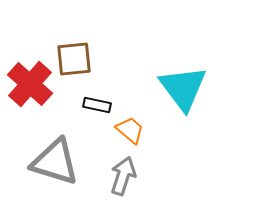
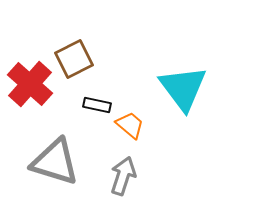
brown square: rotated 21 degrees counterclockwise
orange trapezoid: moved 5 px up
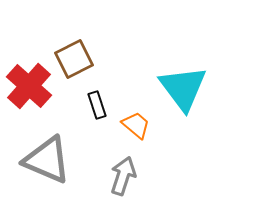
red cross: moved 1 px left, 2 px down
black rectangle: rotated 60 degrees clockwise
orange trapezoid: moved 6 px right
gray triangle: moved 8 px left, 2 px up; rotated 6 degrees clockwise
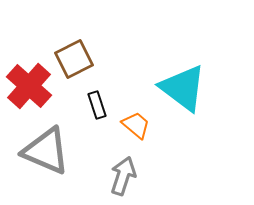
cyan triangle: rotated 16 degrees counterclockwise
gray triangle: moved 1 px left, 9 px up
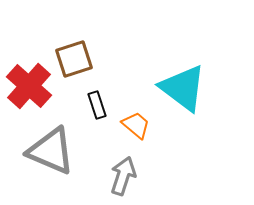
brown square: rotated 9 degrees clockwise
gray triangle: moved 5 px right
